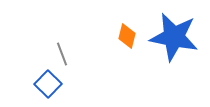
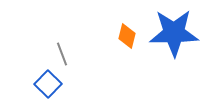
blue star: moved 4 px up; rotated 12 degrees counterclockwise
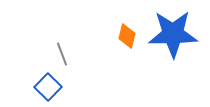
blue star: moved 1 px left, 1 px down
blue square: moved 3 px down
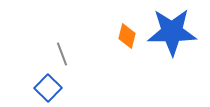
blue star: moved 1 px left, 2 px up
blue square: moved 1 px down
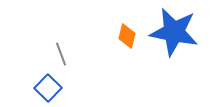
blue star: moved 2 px right; rotated 12 degrees clockwise
gray line: moved 1 px left
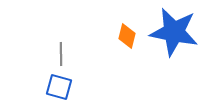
gray line: rotated 20 degrees clockwise
blue square: moved 11 px right, 1 px up; rotated 28 degrees counterclockwise
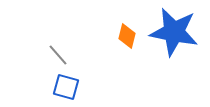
gray line: moved 3 px left, 1 px down; rotated 40 degrees counterclockwise
blue square: moved 7 px right
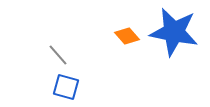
orange diamond: rotated 55 degrees counterclockwise
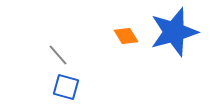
blue star: rotated 27 degrees counterclockwise
orange diamond: moved 1 px left; rotated 10 degrees clockwise
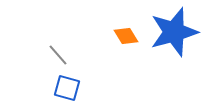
blue square: moved 1 px right, 1 px down
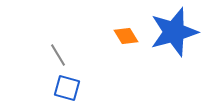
gray line: rotated 10 degrees clockwise
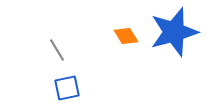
gray line: moved 1 px left, 5 px up
blue square: rotated 28 degrees counterclockwise
